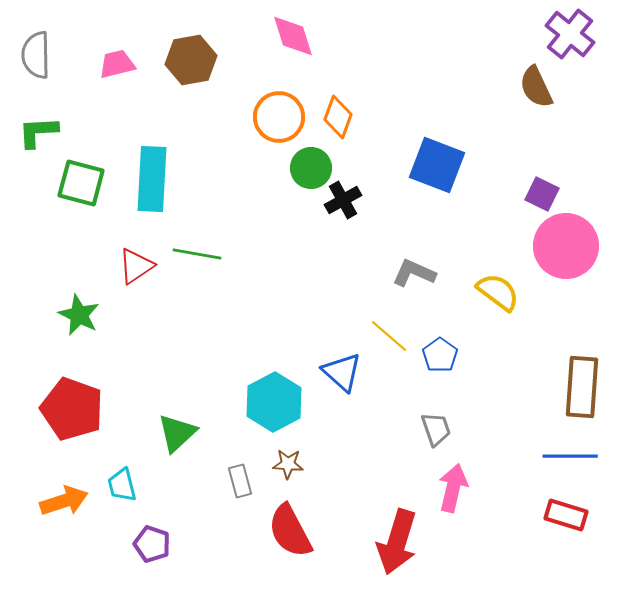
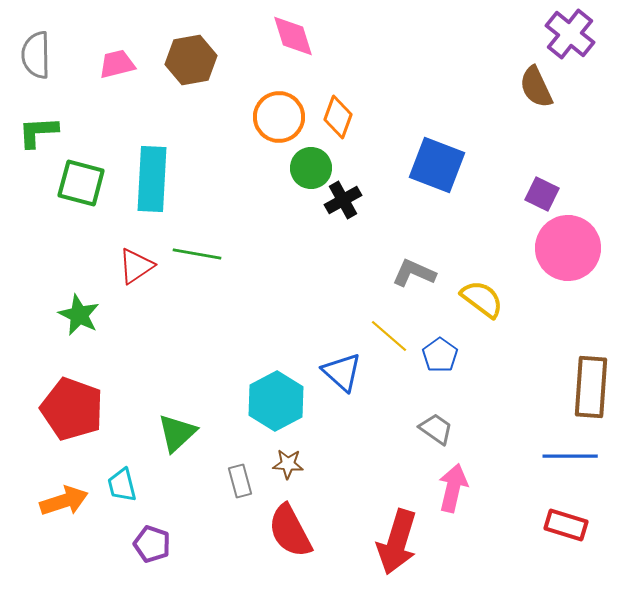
pink circle: moved 2 px right, 2 px down
yellow semicircle: moved 16 px left, 7 px down
brown rectangle: moved 9 px right
cyan hexagon: moved 2 px right, 1 px up
gray trapezoid: rotated 36 degrees counterclockwise
red rectangle: moved 10 px down
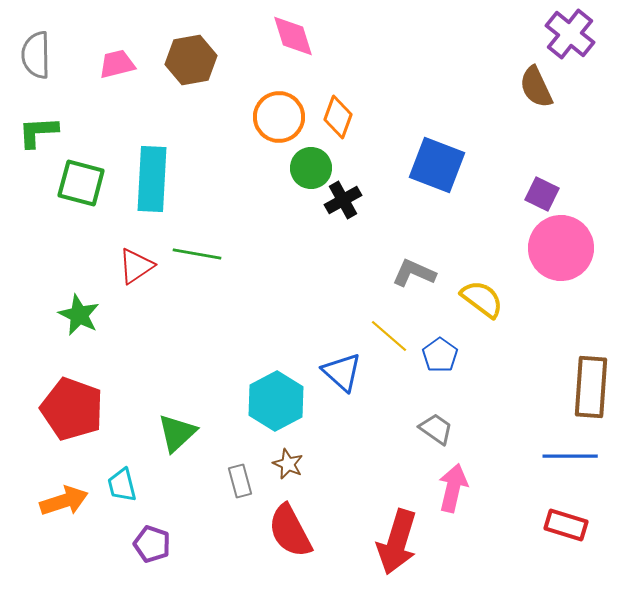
pink circle: moved 7 px left
brown star: rotated 20 degrees clockwise
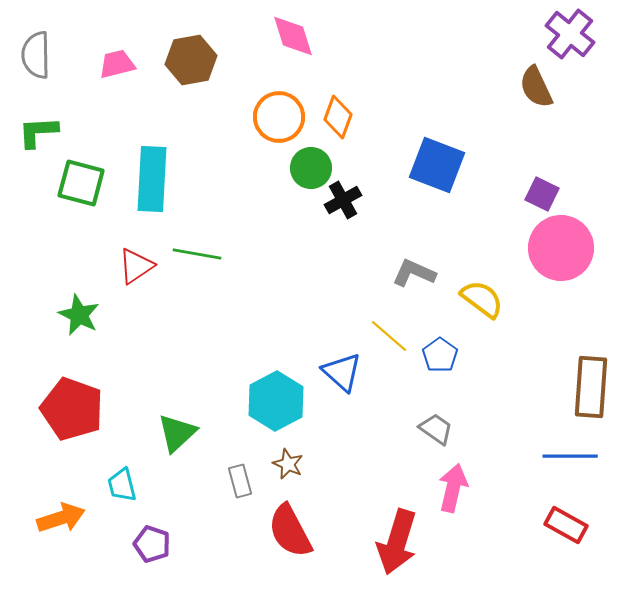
orange arrow: moved 3 px left, 17 px down
red rectangle: rotated 12 degrees clockwise
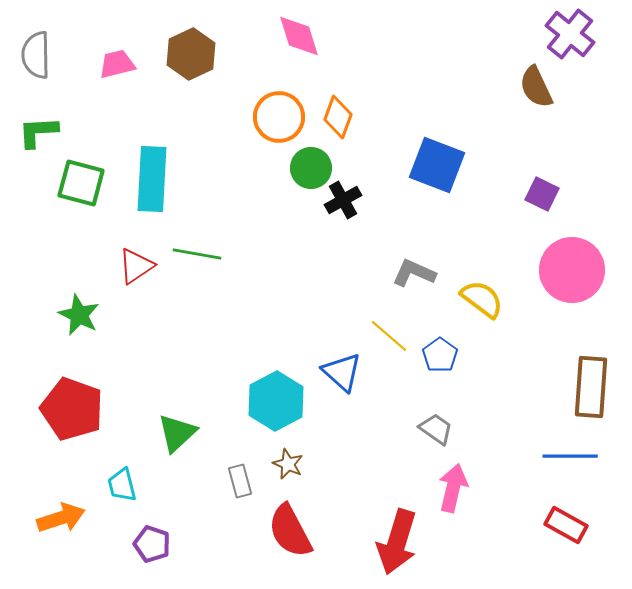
pink diamond: moved 6 px right
brown hexagon: moved 6 px up; rotated 15 degrees counterclockwise
pink circle: moved 11 px right, 22 px down
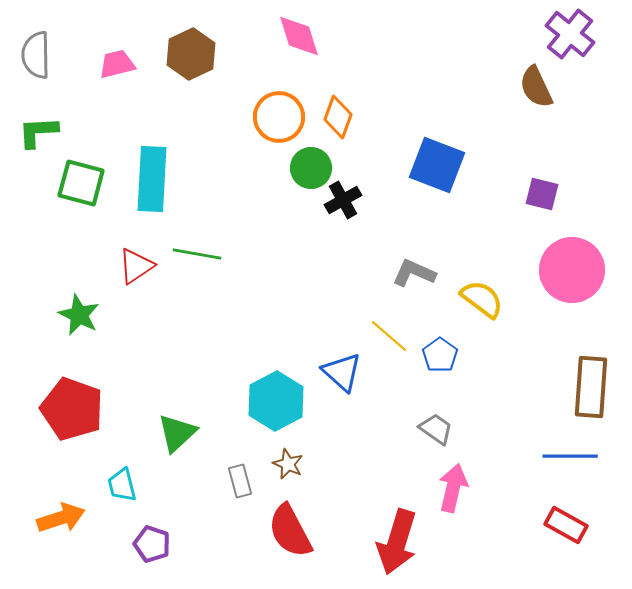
purple square: rotated 12 degrees counterclockwise
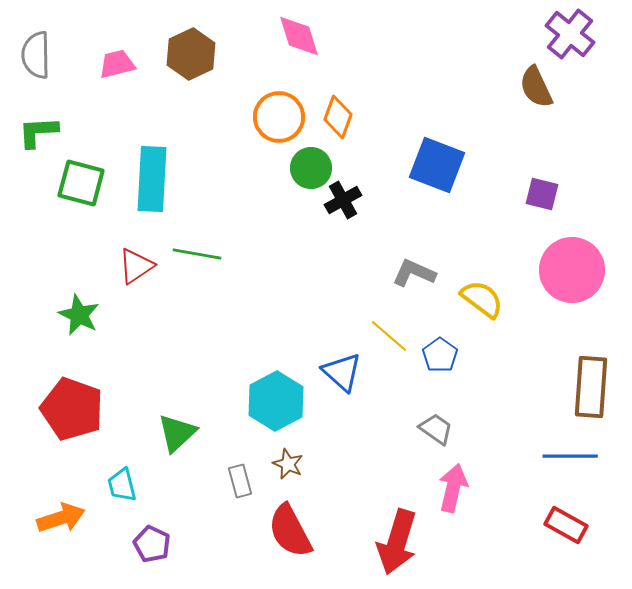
purple pentagon: rotated 6 degrees clockwise
